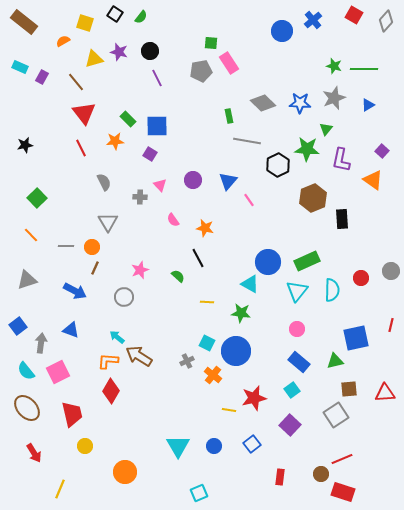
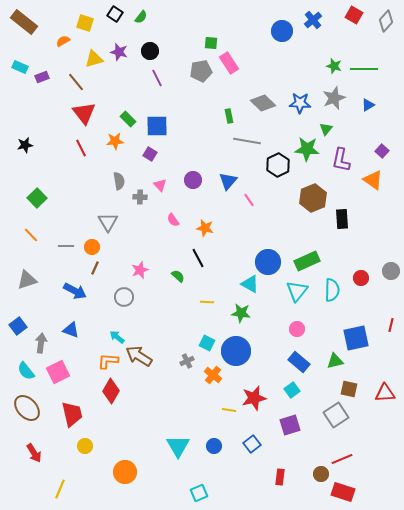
purple rectangle at (42, 77): rotated 40 degrees clockwise
gray semicircle at (104, 182): moved 15 px right, 1 px up; rotated 18 degrees clockwise
brown square at (349, 389): rotated 18 degrees clockwise
purple square at (290, 425): rotated 30 degrees clockwise
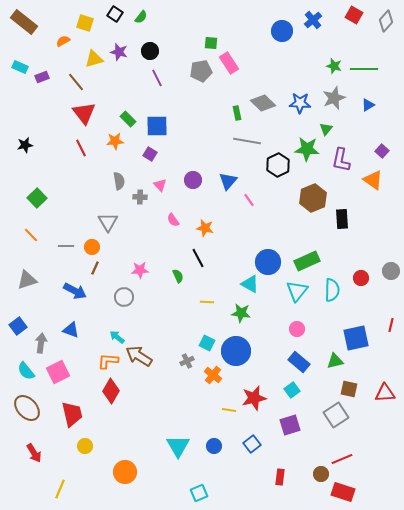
green rectangle at (229, 116): moved 8 px right, 3 px up
pink star at (140, 270): rotated 18 degrees clockwise
green semicircle at (178, 276): rotated 24 degrees clockwise
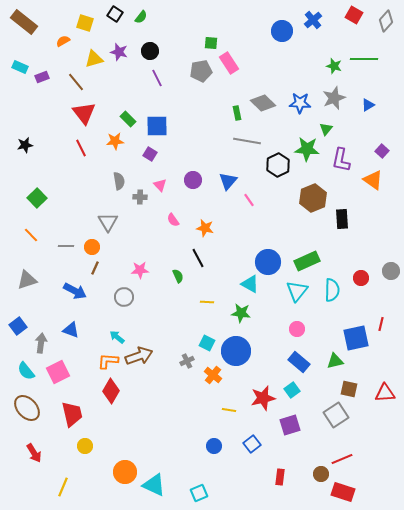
green line at (364, 69): moved 10 px up
red line at (391, 325): moved 10 px left, 1 px up
brown arrow at (139, 356): rotated 128 degrees clockwise
red star at (254, 398): moved 9 px right
cyan triangle at (178, 446): moved 24 px left, 39 px down; rotated 35 degrees counterclockwise
yellow line at (60, 489): moved 3 px right, 2 px up
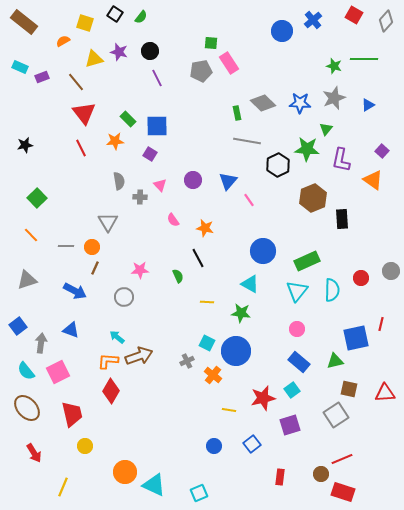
blue circle at (268, 262): moved 5 px left, 11 px up
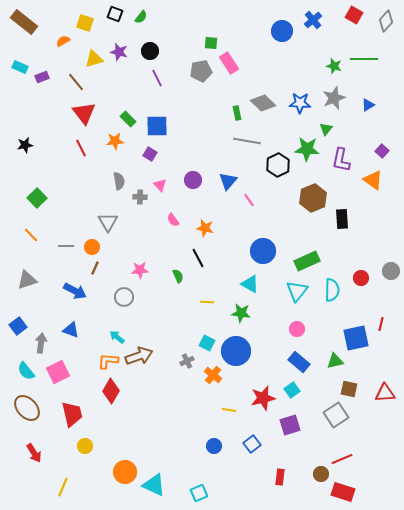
black square at (115, 14): rotated 14 degrees counterclockwise
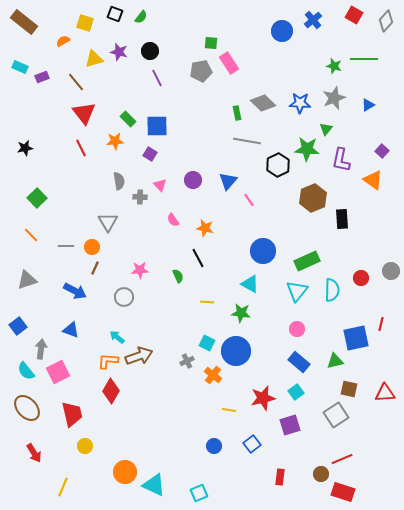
black star at (25, 145): moved 3 px down
gray arrow at (41, 343): moved 6 px down
cyan square at (292, 390): moved 4 px right, 2 px down
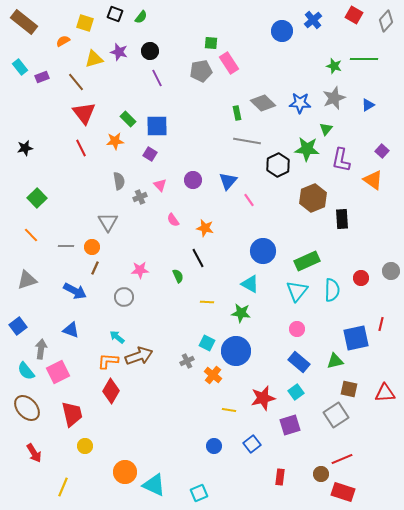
cyan rectangle at (20, 67): rotated 28 degrees clockwise
gray cross at (140, 197): rotated 24 degrees counterclockwise
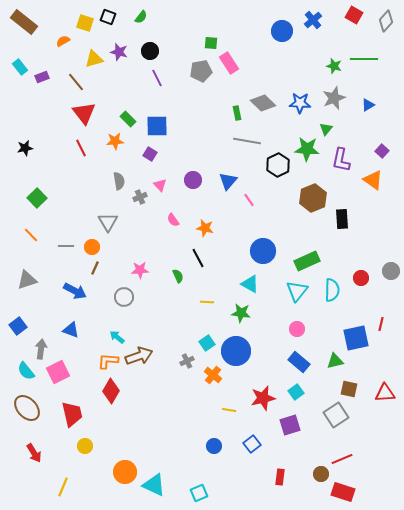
black square at (115, 14): moved 7 px left, 3 px down
cyan square at (207, 343): rotated 28 degrees clockwise
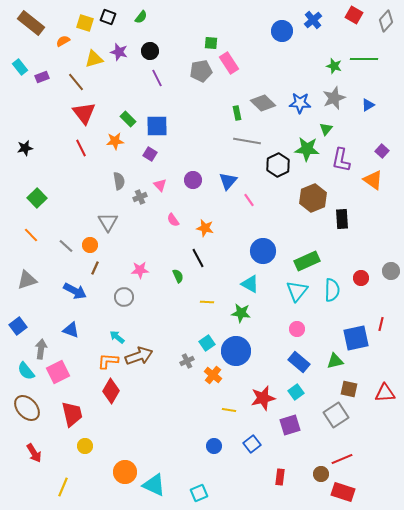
brown rectangle at (24, 22): moved 7 px right, 1 px down
gray line at (66, 246): rotated 42 degrees clockwise
orange circle at (92, 247): moved 2 px left, 2 px up
